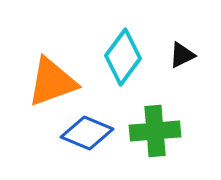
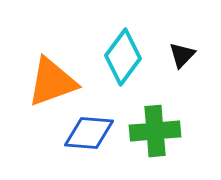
black triangle: rotated 20 degrees counterclockwise
blue diamond: moved 2 px right; rotated 18 degrees counterclockwise
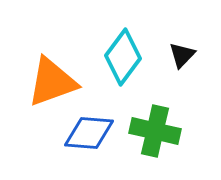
green cross: rotated 18 degrees clockwise
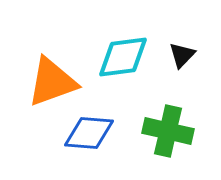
cyan diamond: rotated 46 degrees clockwise
green cross: moved 13 px right
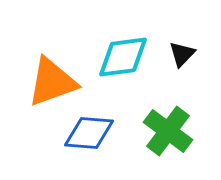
black triangle: moved 1 px up
green cross: rotated 24 degrees clockwise
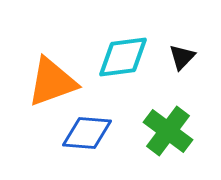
black triangle: moved 3 px down
blue diamond: moved 2 px left
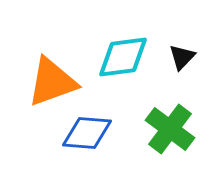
green cross: moved 2 px right, 2 px up
